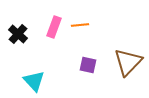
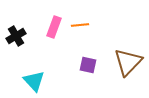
black cross: moved 2 px left, 2 px down; rotated 18 degrees clockwise
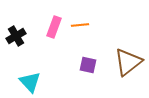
brown triangle: rotated 8 degrees clockwise
cyan triangle: moved 4 px left, 1 px down
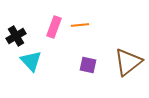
cyan triangle: moved 1 px right, 21 px up
